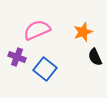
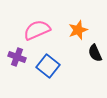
orange star: moved 5 px left, 2 px up
black semicircle: moved 4 px up
blue square: moved 3 px right, 3 px up
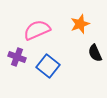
orange star: moved 2 px right, 6 px up
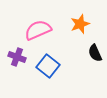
pink semicircle: moved 1 px right
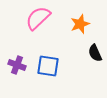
pink semicircle: moved 12 px up; rotated 20 degrees counterclockwise
purple cross: moved 8 px down
blue square: rotated 30 degrees counterclockwise
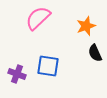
orange star: moved 6 px right, 2 px down
purple cross: moved 9 px down
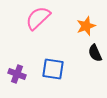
blue square: moved 5 px right, 3 px down
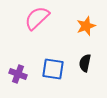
pink semicircle: moved 1 px left
black semicircle: moved 10 px left, 10 px down; rotated 36 degrees clockwise
purple cross: moved 1 px right
